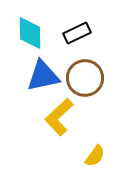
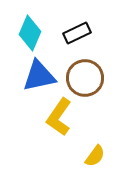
cyan diamond: rotated 24 degrees clockwise
blue triangle: moved 4 px left
yellow L-shape: rotated 12 degrees counterclockwise
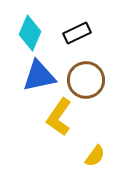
brown circle: moved 1 px right, 2 px down
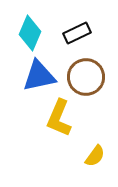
brown circle: moved 3 px up
yellow L-shape: moved 1 px down; rotated 12 degrees counterclockwise
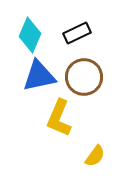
cyan diamond: moved 2 px down
brown circle: moved 2 px left
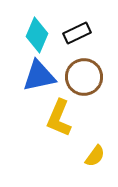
cyan diamond: moved 7 px right
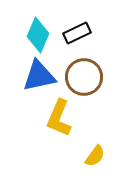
cyan diamond: moved 1 px right
